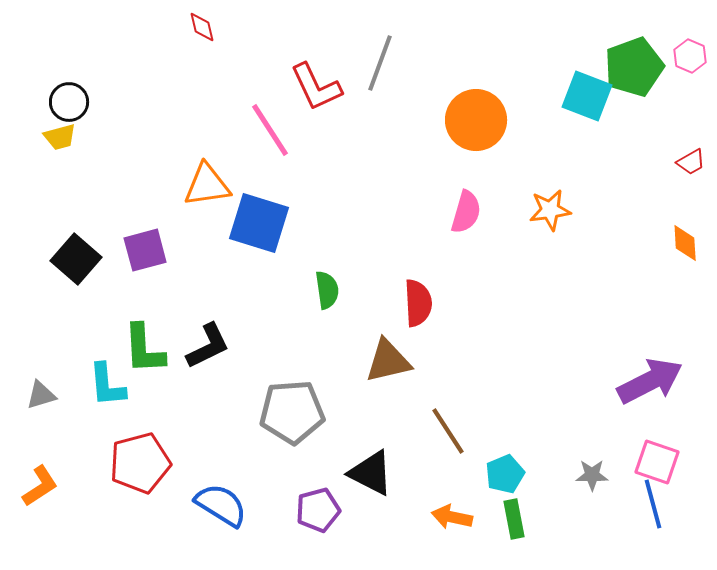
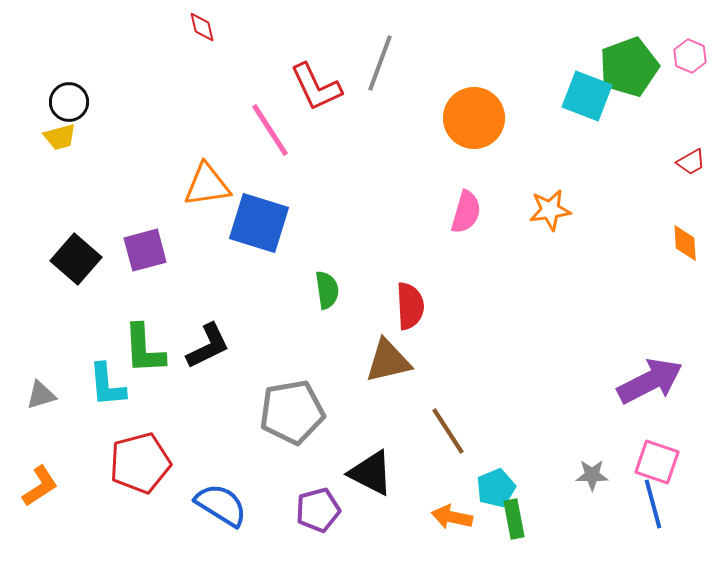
green pentagon: moved 5 px left
orange circle: moved 2 px left, 2 px up
red semicircle: moved 8 px left, 3 px down
gray pentagon: rotated 6 degrees counterclockwise
cyan pentagon: moved 9 px left, 14 px down
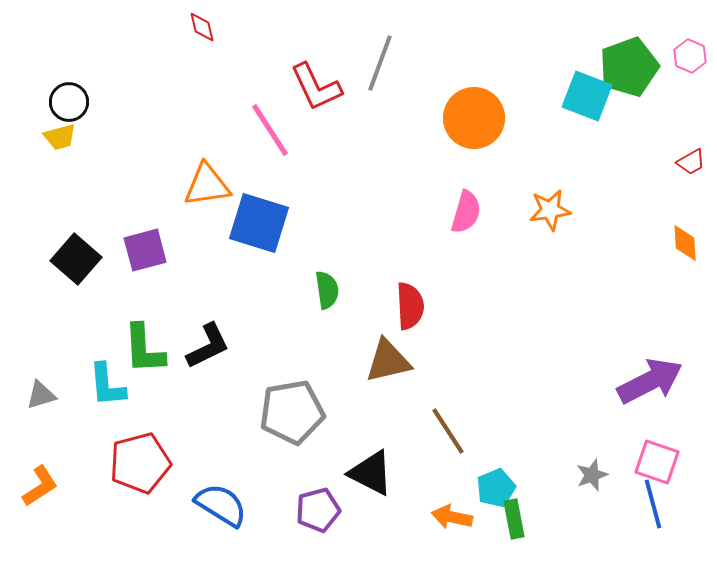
gray star: rotated 20 degrees counterclockwise
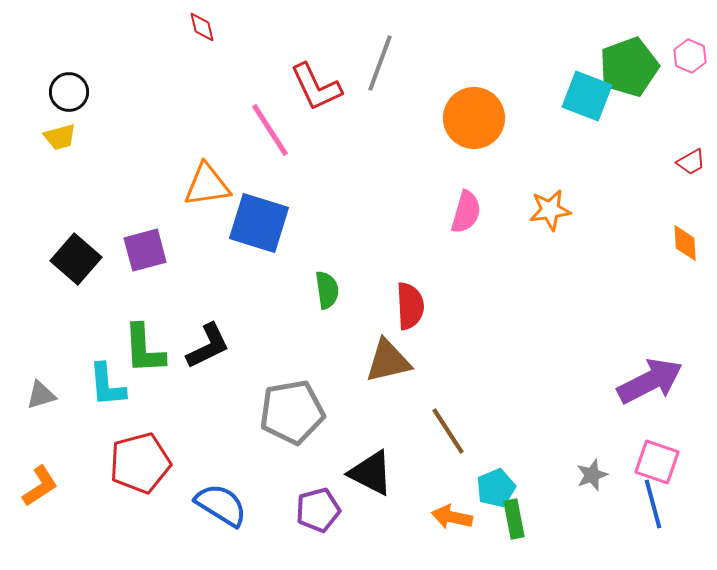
black circle: moved 10 px up
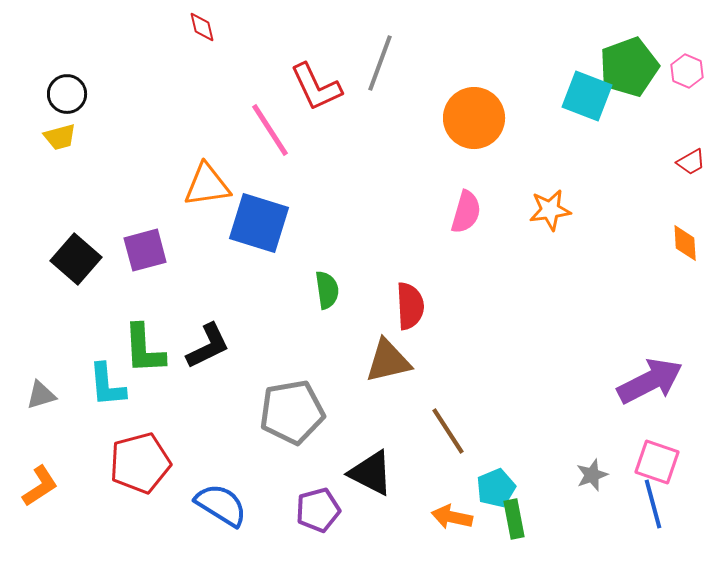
pink hexagon: moved 3 px left, 15 px down
black circle: moved 2 px left, 2 px down
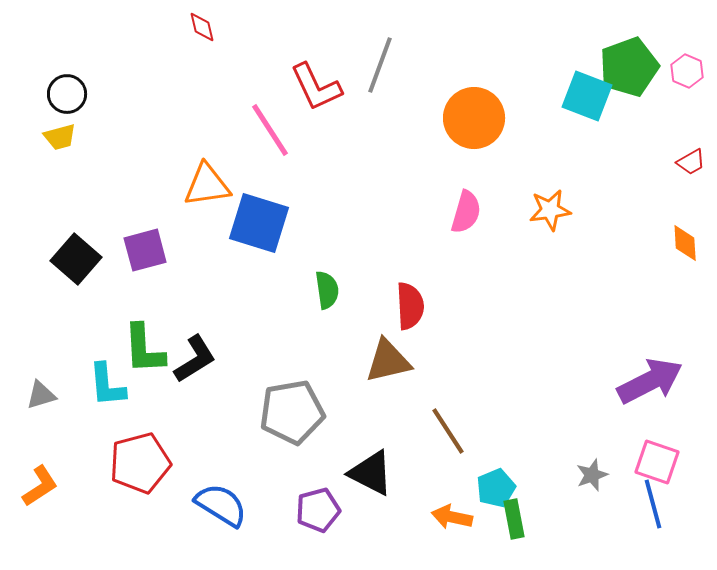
gray line: moved 2 px down
black L-shape: moved 13 px left, 13 px down; rotated 6 degrees counterclockwise
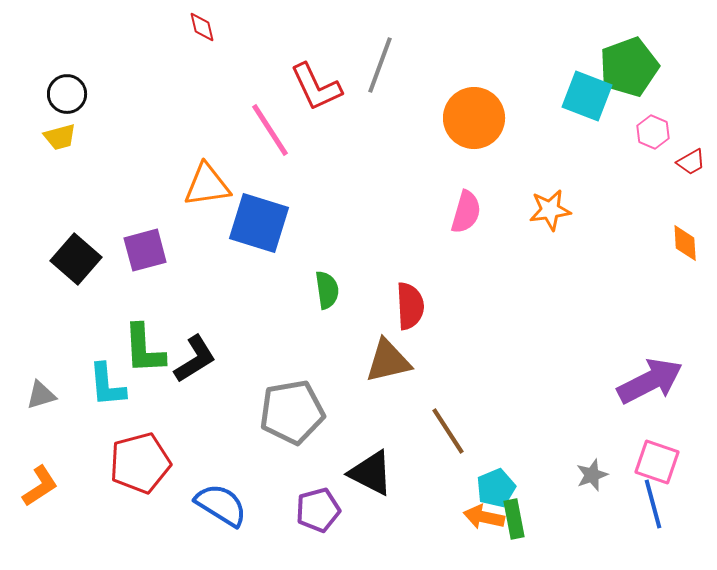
pink hexagon: moved 34 px left, 61 px down
orange arrow: moved 32 px right
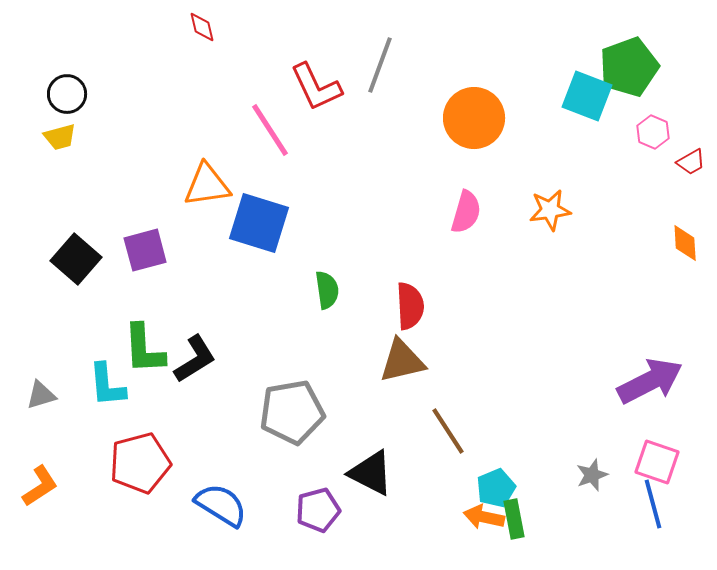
brown triangle: moved 14 px right
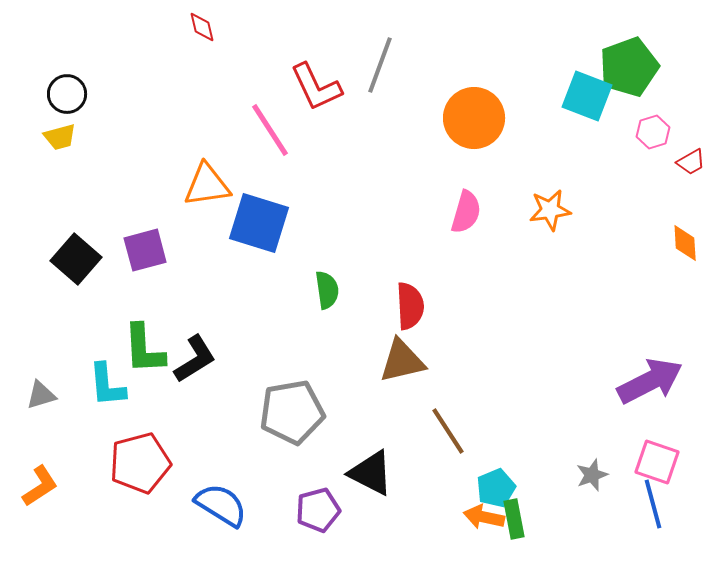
pink hexagon: rotated 20 degrees clockwise
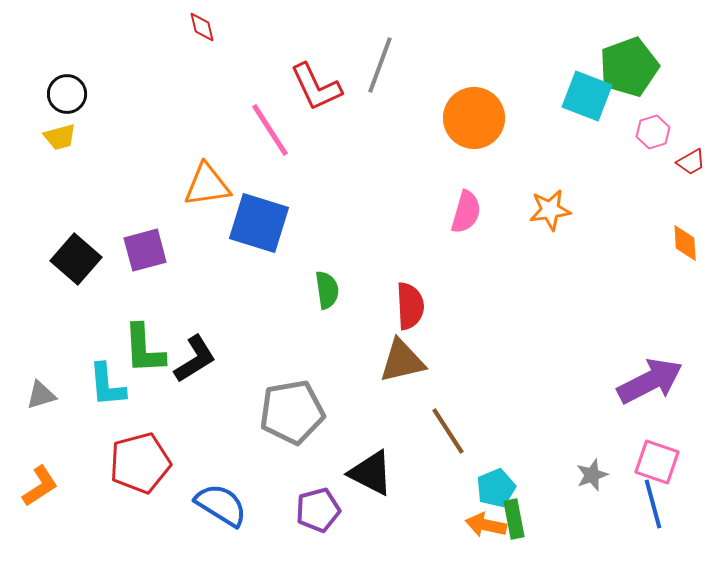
orange arrow: moved 2 px right, 8 px down
